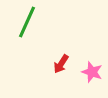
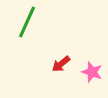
red arrow: rotated 18 degrees clockwise
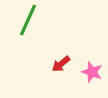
green line: moved 1 px right, 2 px up
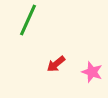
red arrow: moved 5 px left
